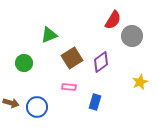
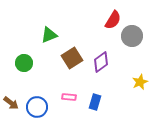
pink rectangle: moved 10 px down
brown arrow: rotated 21 degrees clockwise
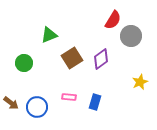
gray circle: moved 1 px left
purple diamond: moved 3 px up
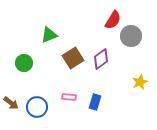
brown square: moved 1 px right
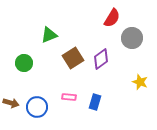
red semicircle: moved 1 px left, 2 px up
gray circle: moved 1 px right, 2 px down
yellow star: rotated 28 degrees counterclockwise
brown arrow: rotated 21 degrees counterclockwise
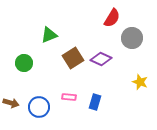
purple diamond: rotated 60 degrees clockwise
blue circle: moved 2 px right
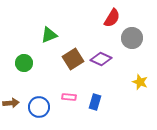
brown square: moved 1 px down
brown arrow: rotated 21 degrees counterclockwise
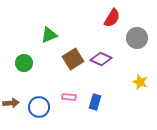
gray circle: moved 5 px right
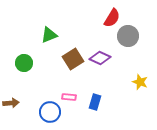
gray circle: moved 9 px left, 2 px up
purple diamond: moved 1 px left, 1 px up
blue circle: moved 11 px right, 5 px down
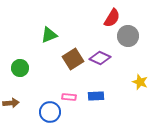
green circle: moved 4 px left, 5 px down
blue rectangle: moved 1 px right, 6 px up; rotated 70 degrees clockwise
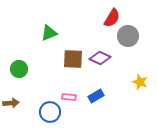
green triangle: moved 2 px up
brown square: rotated 35 degrees clockwise
green circle: moved 1 px left, 1 px down
blue rectangle: rotated 28 degrees counterclockwise
